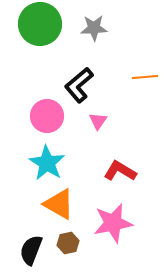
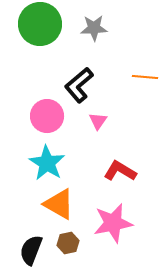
orange line: rotated 10 degrees clockwise
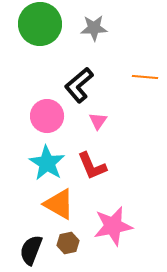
red L-shape: moved 28 px left, 5 px up; rotated 144 degrees counterclockwise
pink star: moved 3 px down
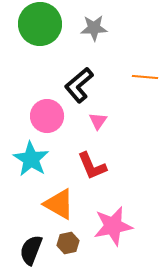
cyan star: moved 16 px left, 4 px up
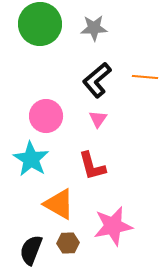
black L-shape: moved 18 px right, 5 px up
pink circle: moved 1 px left
pink triangle: moved 2 px up
red L-shape: rotated 8 degrees clockwise
brown hexagon: rotated 10 degrees clockwise
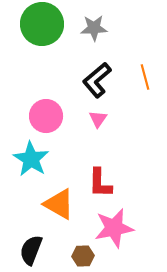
green circle: moved 2 px right
orange line: rotated 70 degrees clockwise
red L-shape: moved 8 px right, 17 px down; rotated 16 degrees clockwise
pink star: moved 1 px right, 2 px down
brown hexagon: moved 15 px right, 13 px down
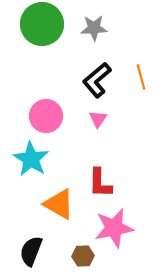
orange line: moved 4 px left
black semicircle: moved 1 px down
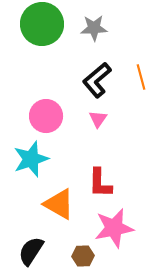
cyan star: rotated 21 degrees clockwise
black semicircle: rotated 12 degrees clockwise
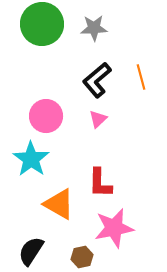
pink triangle: rotated 12 degrees clockwise
cyan star: rotated 18 degrees counterclockwise
brown hexagon: moved 1 px left, 1 px down; rotated 10 degrees counterclockwise
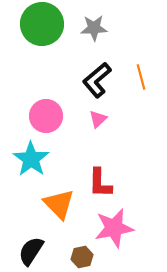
orange triangle: rotated 16 degrees clockwise
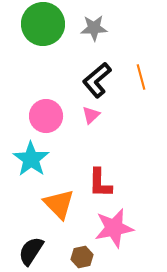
green circle: moved 1 px right
pink triangle: moved 7 px left, 4 px up
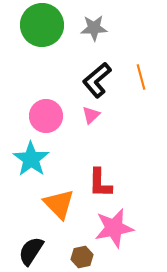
green circle: moved 1 px left, 1 px down
